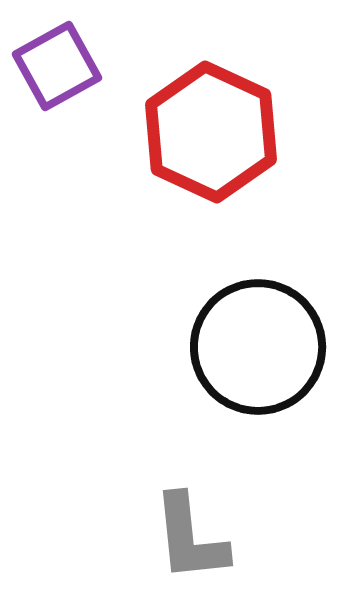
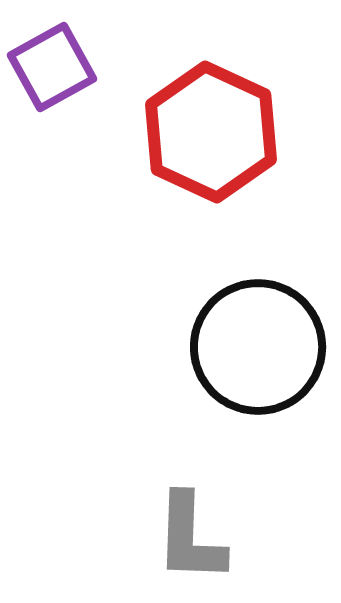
purple square: moved 5 px left, 1 px down
gray L-shape: rotated 8 degrees clockwise
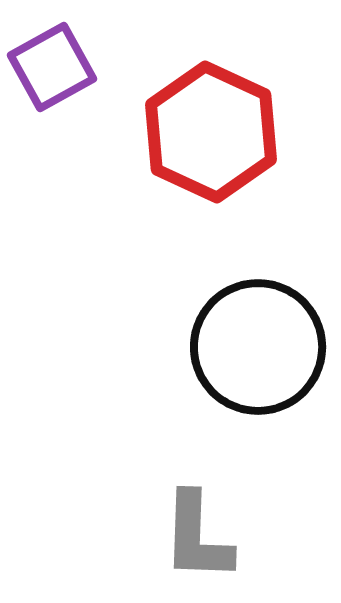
gray L-shape: moved 7 px right, 1 px up
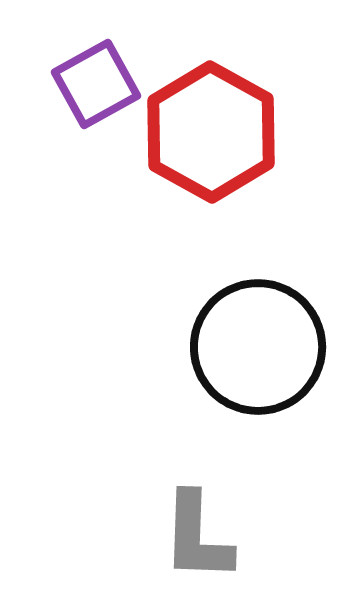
purple square: moved 44 px right, 17 px down
red hexagon: rotated 4 degrees clockwise
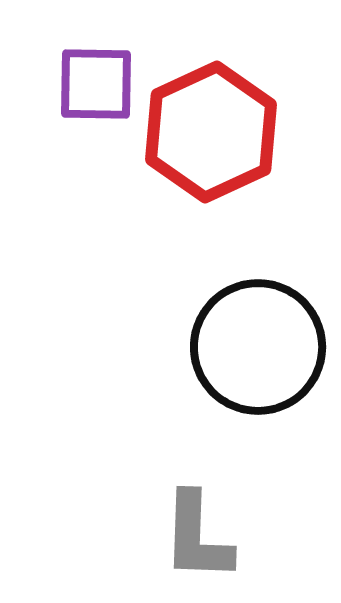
purple square: rotated 30 degrees clockwise
red hexagon: rotated 6 degrees clockwise
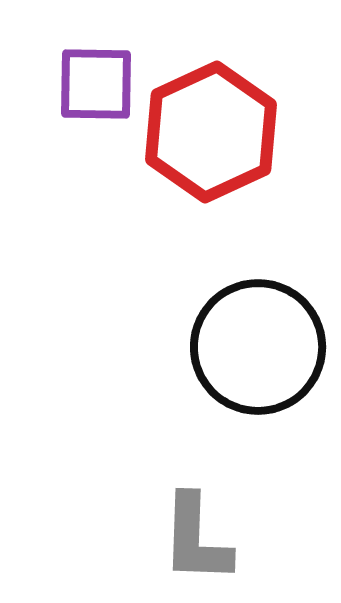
gray L-shape: moved 1 px left, 2 px down
